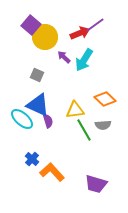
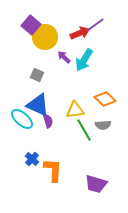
orange L-shape: moved 1 px right, 2 px up; rotated 45 degrees clockwise
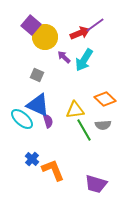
orange L-shape: rotated 25 degrees counterclockwise
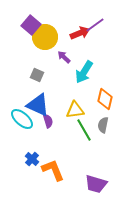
cyan arrow: moved 12 px down
orange diamond: rotated 60 degrees clockwise
gray semicircle: rotated 105 degrees clockwise
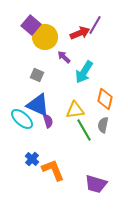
purple line: rotated 24 degrees counterclockwise
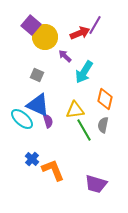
purple arrow: moved 1 px right, 1 px up
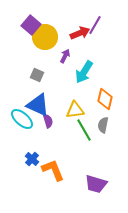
purple arrow: rotated 72 degrees clockwise
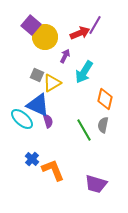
yellow triangle: moved 23 px left, 27 px up; rotated 24 degrees counterclockwise
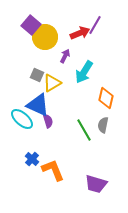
orange diamond: moved 1 px right, 1 px up
